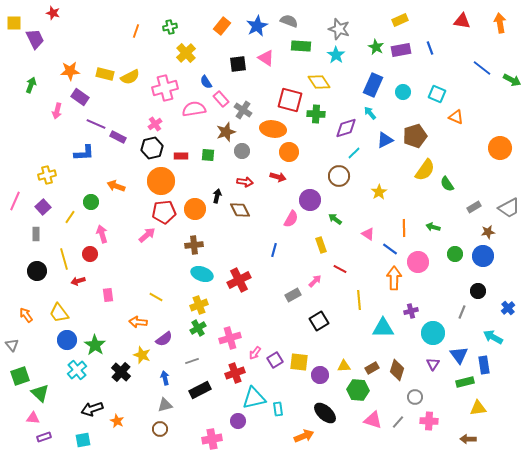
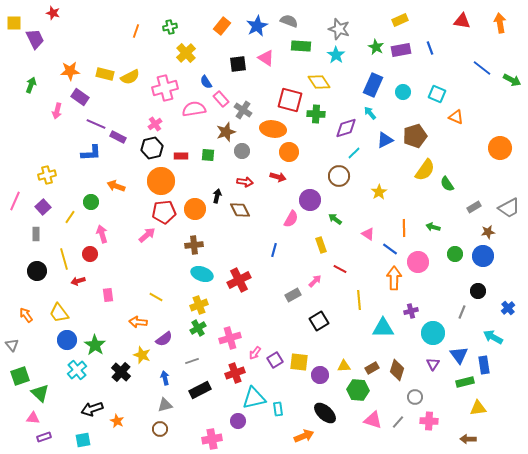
blue L-shape at (84, 153): moved 7 px right
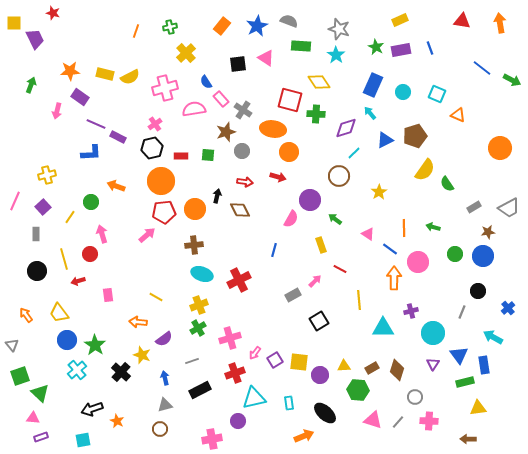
orange triangle at (456, 117): moved 2 px right, 2 px up
cyan rectangle at (278, 409): moved 11 px right, 6 px up
purple rectangle at (44, 437): moved 3 px left
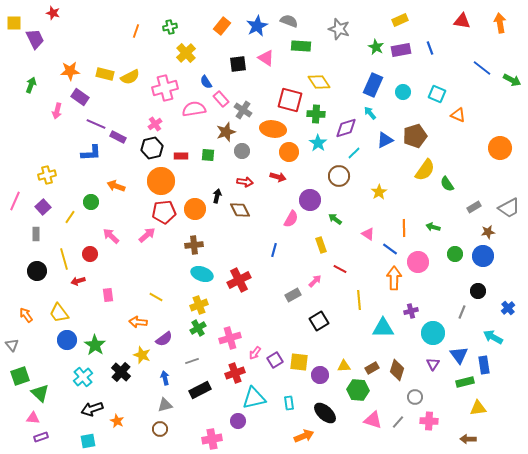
cyan star at (336, 55): moved 18 px left, 88 px down
pink arrow at (102, 234): moved 9 px right, 2 px down; rotated 30 degrees counterclockwise
cyan cross at (77, 370): moved 6 px right, 7 px down
cyan square at (83, 440): moved 5 px right, 1 px down
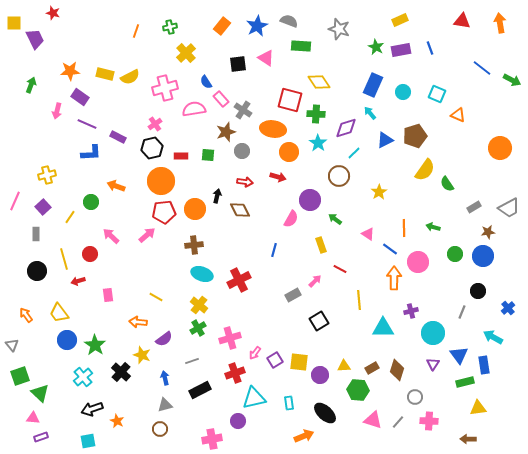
purple line at (96, 124): moved 9 px left
yellow cross at (199, 305): rotated 30 degrees counterclockwise
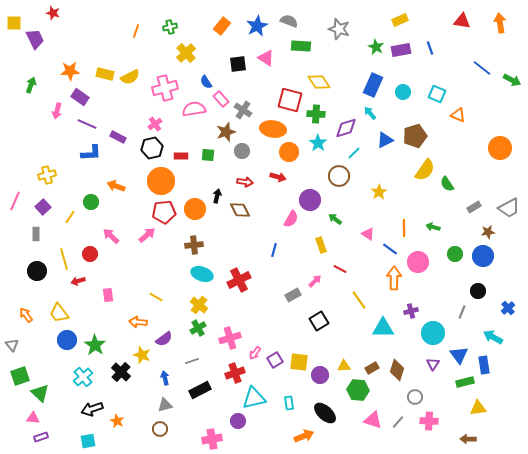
yellow line at (359, 300): rotated 30 degrees counterclockwise
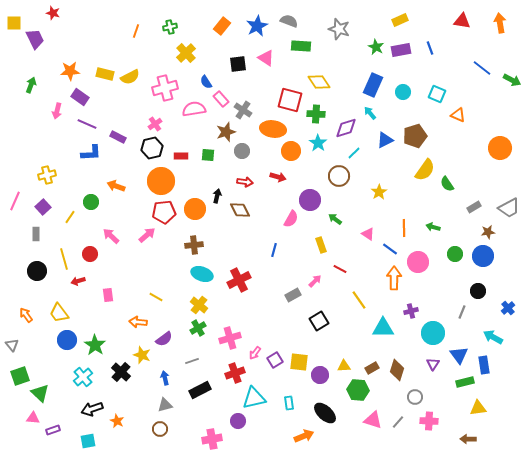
orange circle at (289, 152): moved 2 px right, 1 px up
purple rectangle at (41, 437): moved 12 px right, 7 px up
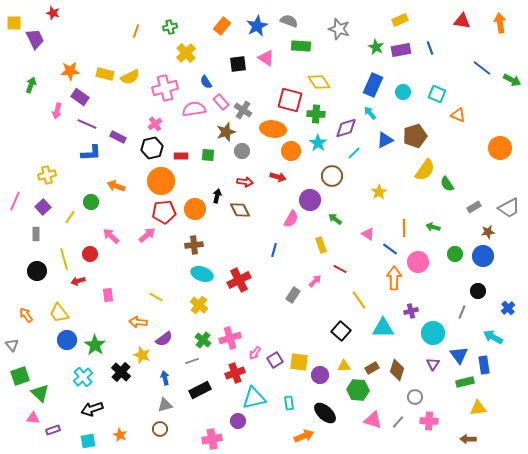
pink rectangle at (221, 99): moved 3 px down
brown circle at (339, 176): moved 7 px left
gray rectangle at (293, 295): rotated 28 degrees counterclockwise
black square at (319, 321): moved 22 px right, 10 px down; rotated 18 degrees counterclockwise
green cross at (198, 328): moved 5 px right, 12 px down; rotated 21 degrees counterclockwise
orange star at (117, 421): moved 3 px right, 14 px down
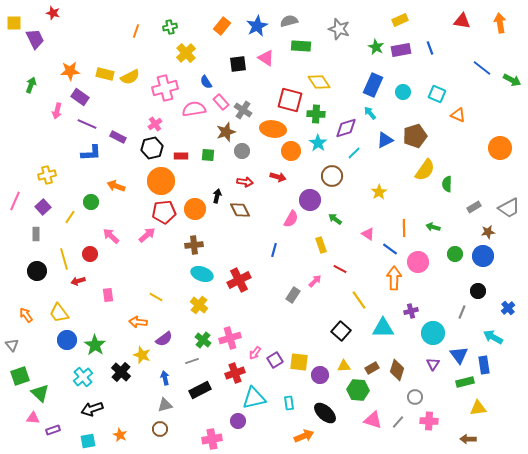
gray semicircle at (289, 21): rotated 36 degrees counterclockwise
green semicircle at (447, 184): rotated 35 degrees clockwise
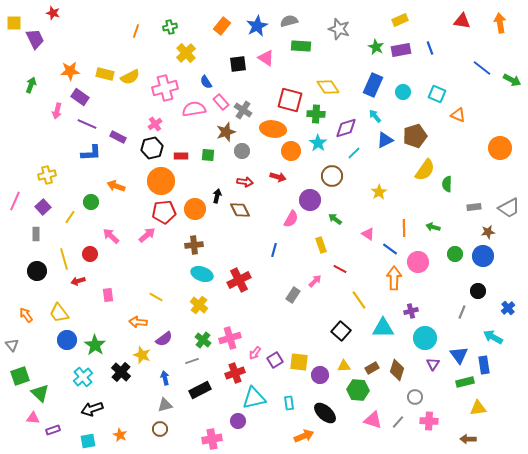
yellow diamond at (319, 82): moved 9 px right, 5 px down
cyan arrow at (370, 113): moved 5 px right, 3 px down
gray rectangle at (474, 207): rotated 24 degrees clockwise
cyan circle at (433, 333): moved 8 px left, 5 px down
